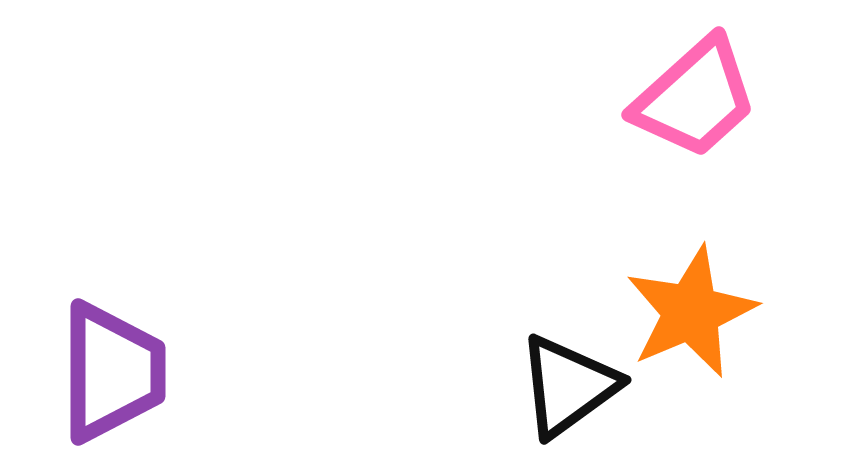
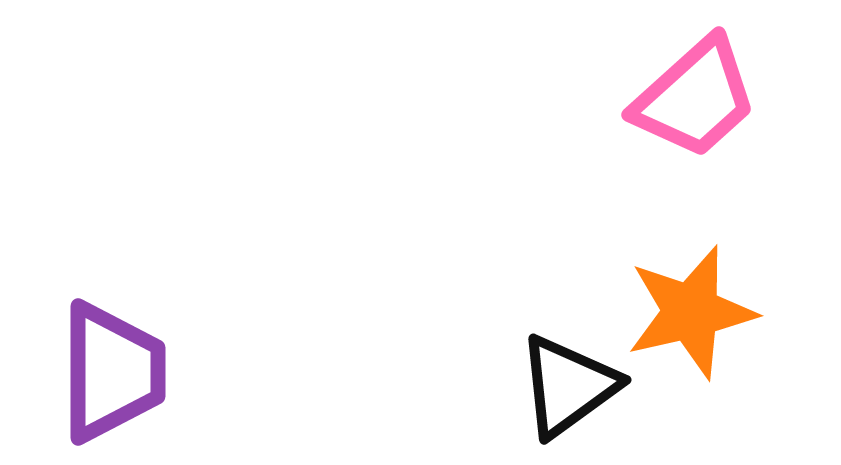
orange star: rotated 10 degrees clockwise
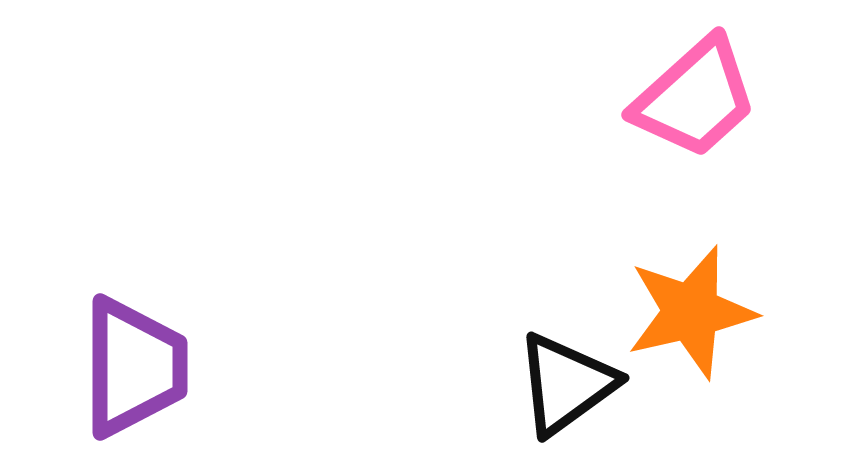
purple trapezoid: moved 22 px right, 5 px up
black triangle: moved 2 px left, 2 px up
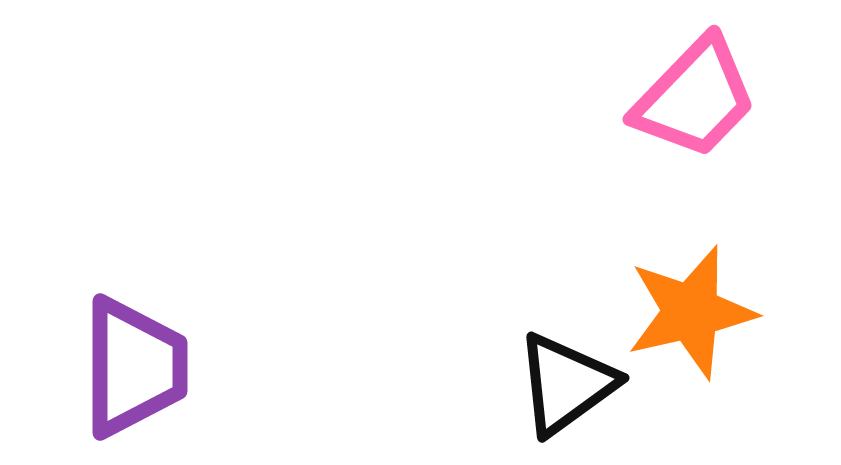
pink trapezoid: rotated 4 degrees counterclockwise
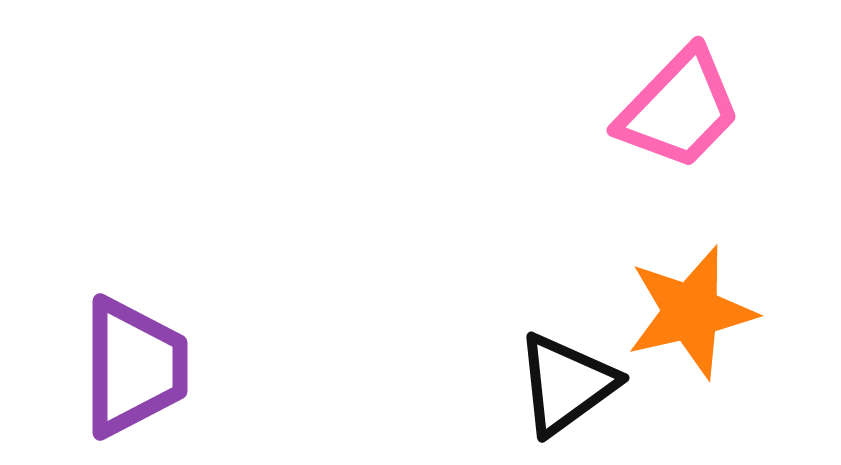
pink trapezoid: moved 16 px left, 11 px down
